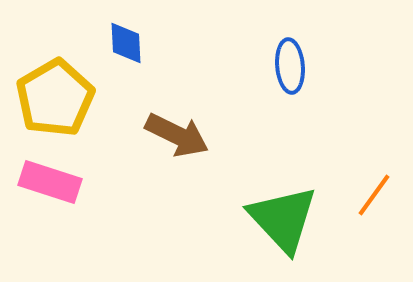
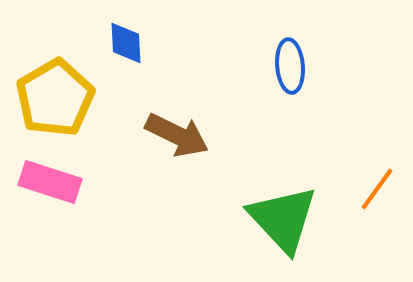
orange line: moved 3 px right, 6 px up
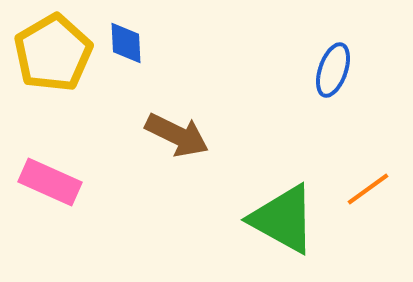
blue ellipse: moved 43 px right, 4 px down; rotated 24 degrees clockwise
yellow pentagon: moved 2 px left, 45 px up
pink rectangle: rotated 6 degrees clockwise
orange line: moved 9 px left; rotated 18 degrees clockwise
green triangle: rotated 18 degrees counterclockwise
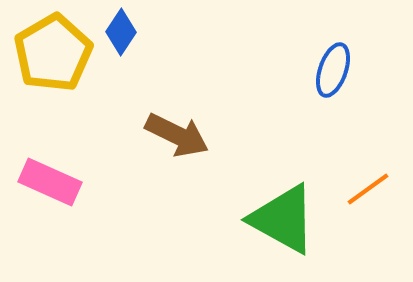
blue diamond: moved 5 px left, 11 px up; rotated 36 degrees clockwise
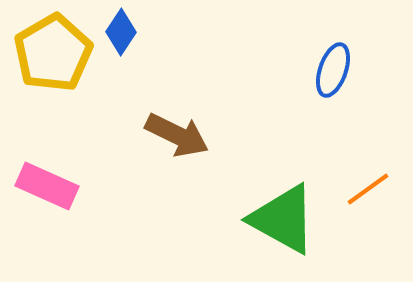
pink rectangle: moved 3 px left, 4 px down
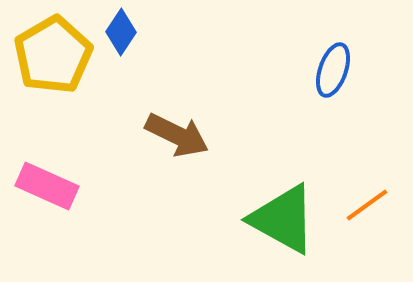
yellow pentagon: moved 2 px down
orange line: moved 1 px left, 16 px down
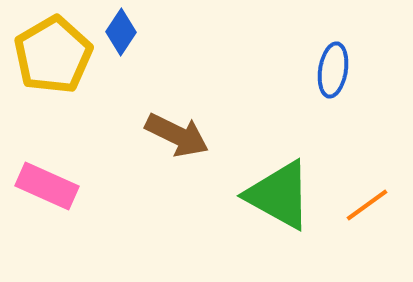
blue ellipse: rotated 10 degrees counterclockwise
green triangle: moved 4 px left, 24 px up
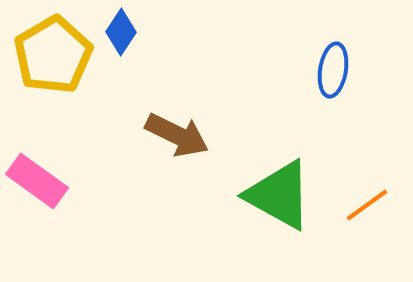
pink rectangle: moved 10 px left, 5 px up; rotated 12 degrees clockwise
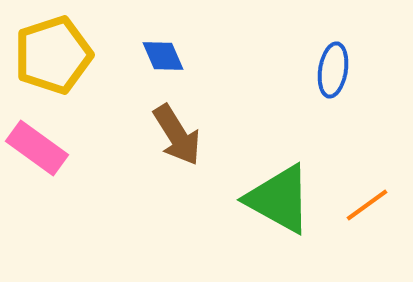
blue diamond: moved 42 px right, 24 px down; rotated 57 degrees counterclockwise
yellow pentagon: rotated 12 degrees clockwise
brown arrow: rotated 32 degrees clockwise
pink rectangle: moved 33 px up
green triangle: moved 4 px down
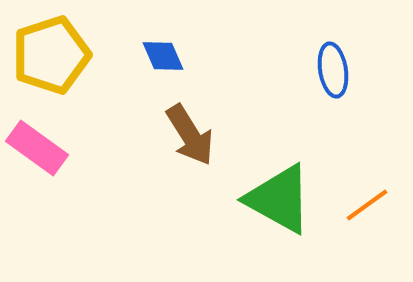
yellow pentagon: moved 2 px left
blue ellipse: rotated 18 degrees counterclockwise
brown arrow: moved 13 px right
